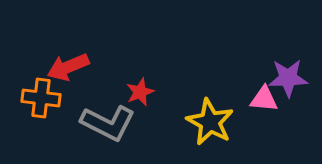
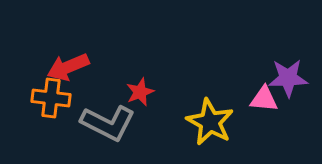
orange cross: moved 10 px right
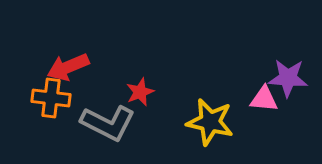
purple star: rotated 6 degrees clockwise
yellow star: rotated 15 degrees counterclockwise
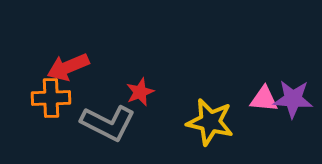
purple star: moved 5 px right, 21 px down
orange cross: rotated 9 degrees counterclockwise
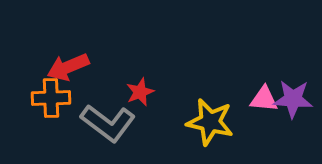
gray L-shape: rotated 10 degrees clockwise
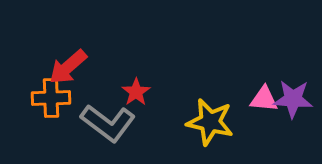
red arrow: rotated 18 degrees counterclockwise
red star: moved 4 px left; rotated 12 degrees counterclockwise
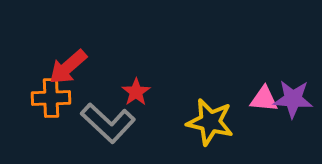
gray L-shape: rotated 6 degrees clockwise
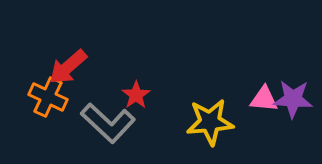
red star: moved 3 px down
orange cross: moved 3 px left, 1 px up; rotated 27 degrees clockwise
yellow star: rotated 18 degrees counterclockwise
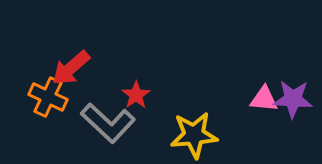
red arrow: moved 3 px right, 1 px down
yellow star: moved 16 px left, 13 px down
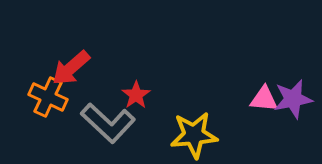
purple star: rotated 15 degrees counterclockwise
